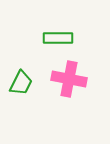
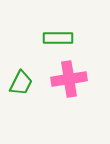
pink cross: rotated 20 degrees counterclockwise
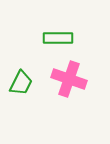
pink cross: rotated 28 degrees clockwise
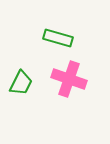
green rectangle: rotated 16 degrees clockwise
